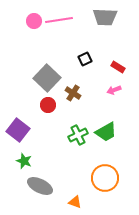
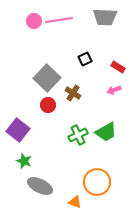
orange circle: moved 8 px left, 4 px down
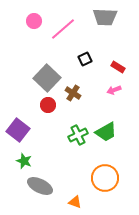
pink line: moved 4 px right, 9 px down; rotated 32 degrees counterclockwise
orange circle: moved 8 px right, 4 px up
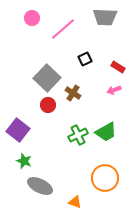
pink circle: moved 2 px left, 3 px up
